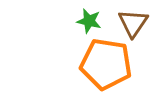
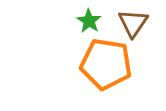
green star: rotated 20 degrees clockwise
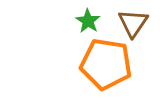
green star: moved 1 px left
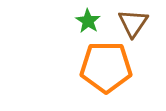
orange pentagon: moved 3 px down; rotated 9 degrees counterclockwise
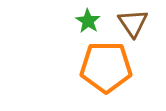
brown triangle: rotated 8 degrees counterclockwise
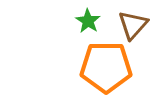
brown triangle: moved 2 px down; rotated 16 degrees clockwise
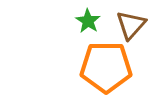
brown triangle: moved 2 px left
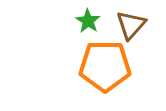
orange pentagon: moved 1 px left, 1 px up
